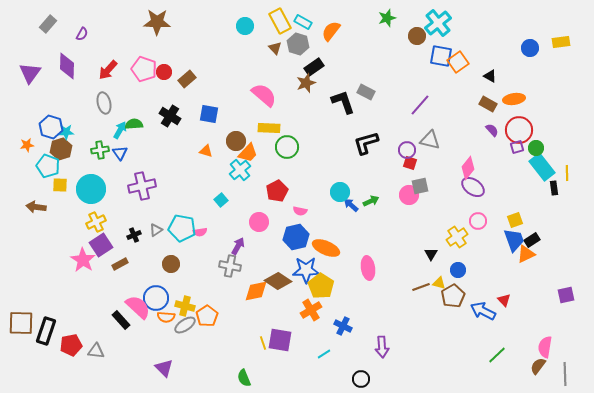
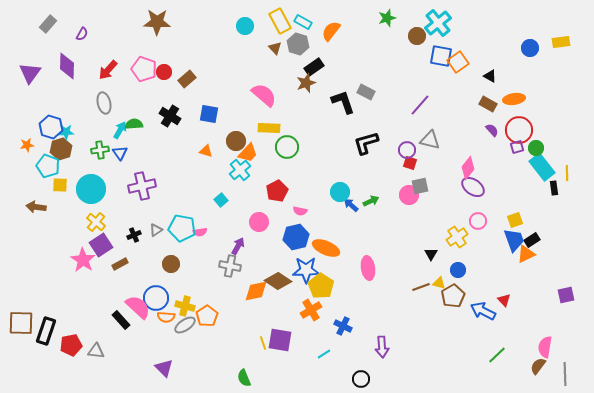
yellow cross at (96, 222): rotated 24 degrees counterclockwise
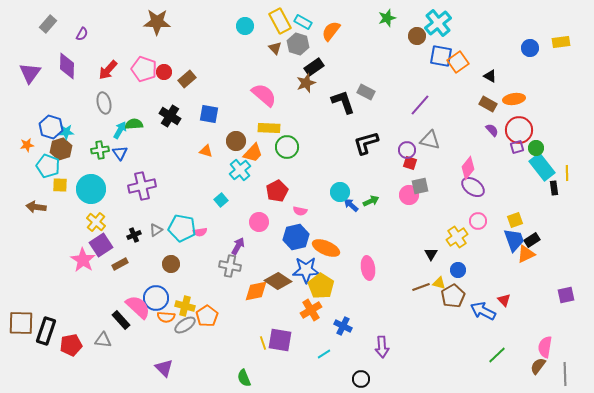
orange trapezoid at (248, 153): moved 5 px right
gray triangle at (96, 351): moved 7 px right, 11 px up
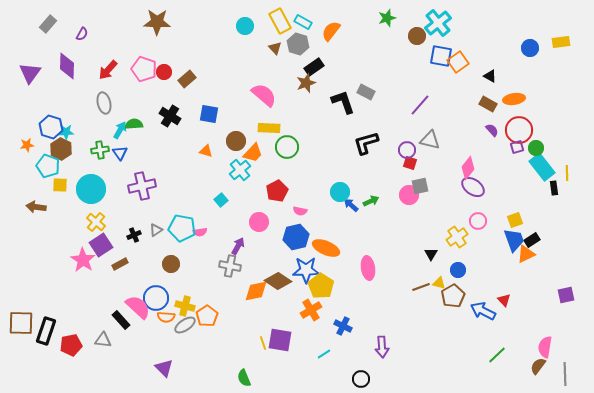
brown hexagon at (61, 149): rotated 15 degrees counterclockwise
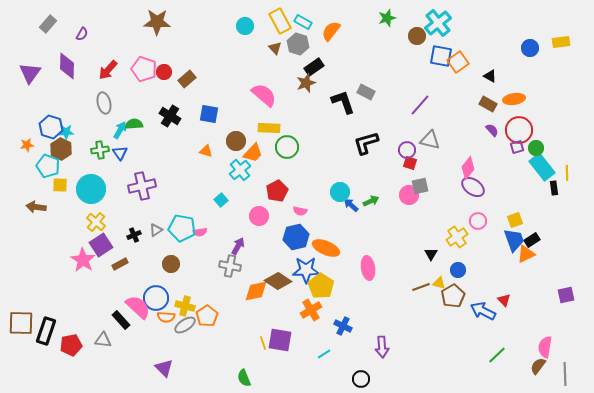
pink circle at (259, 222): moved 6 px up
